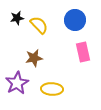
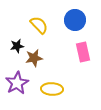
black star: moved 28 px down
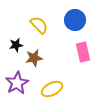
black star: moved 1 px left, 1 px up
yellow ellipse: rotated 30 degrees counterclockwise
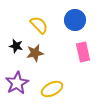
black star: moved 1 px down; rotated 24 degrees clockwise
brown star: moved 1 px right, 5 px up
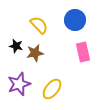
purple star: moved 2 px right, 1 px down; rotated 10 degrees clockwise
yellow ellipse: rotated 25 degrees counterclockwise
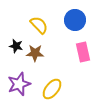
brown star: rotated 12 degrees clockwise
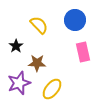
black star: rotated 24 degrees clockwise
brown star: moved 2 px right, 10 px down
purple star: moved 1 px up
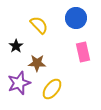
blue circle: moved 1 px right, 2 px up
